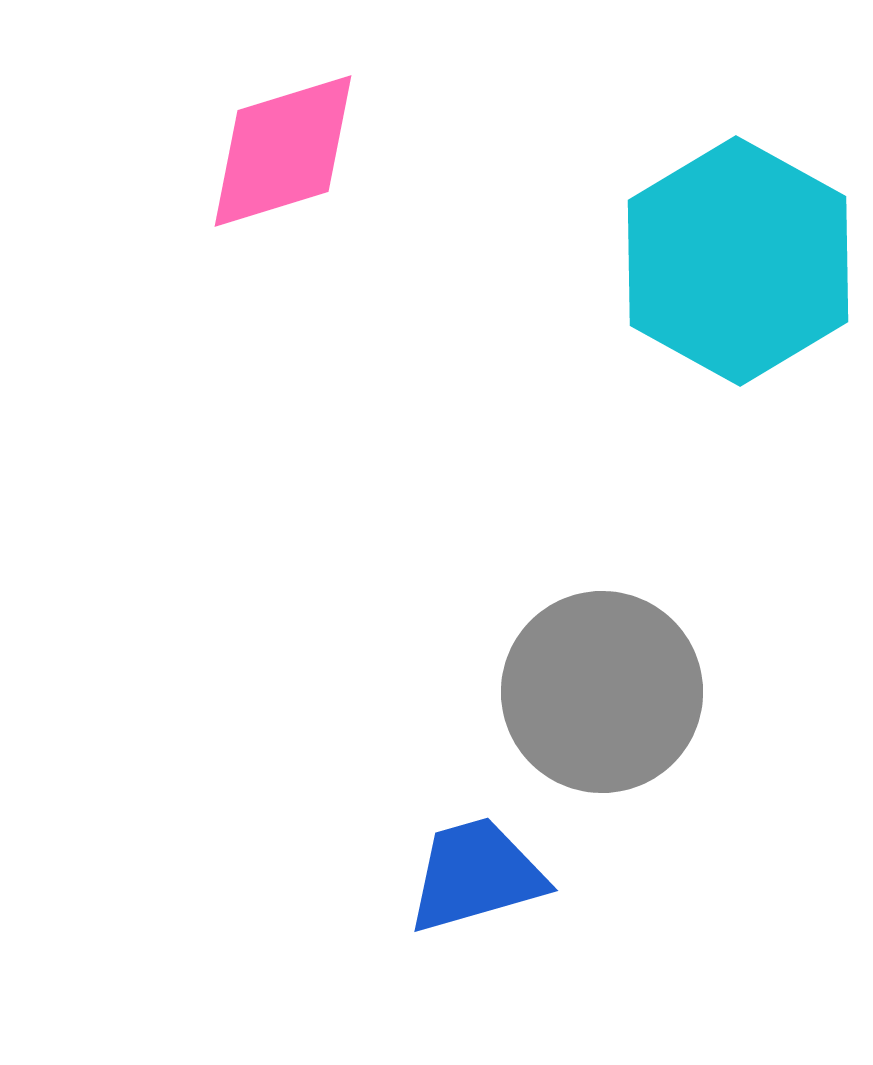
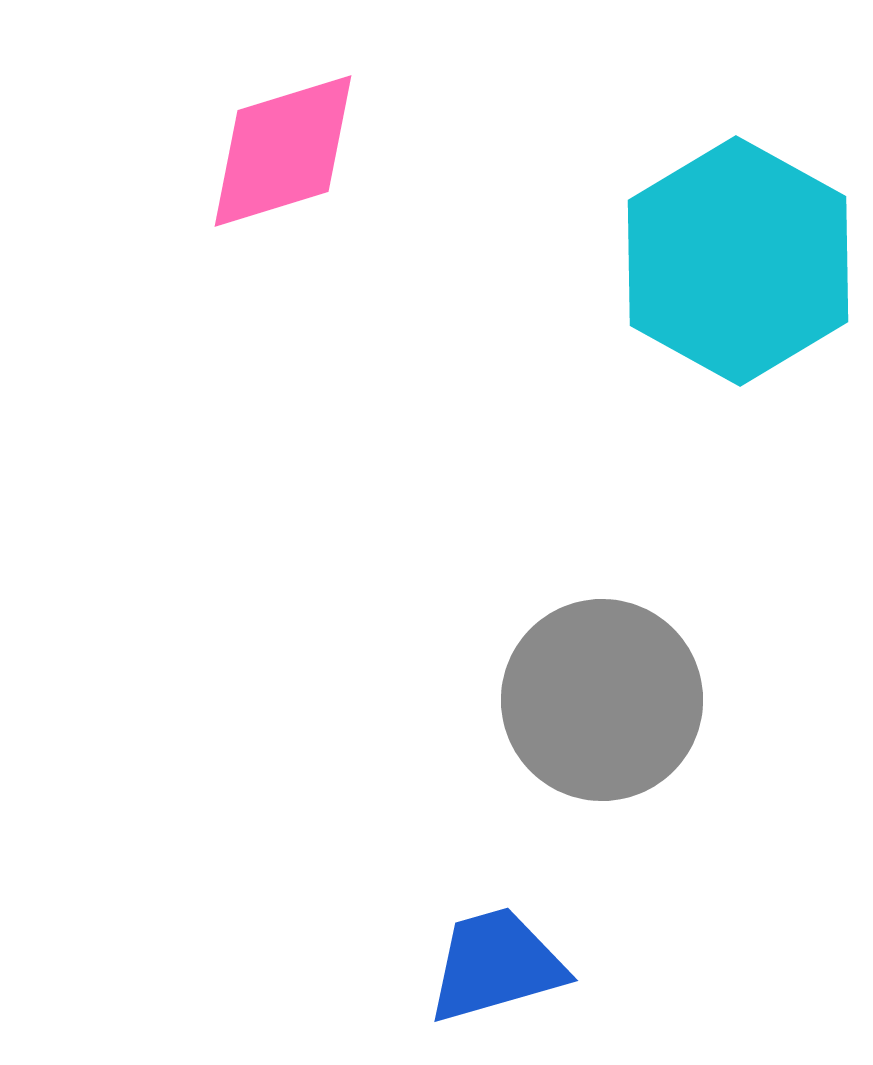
gray circle: moved 8 px down
blue trapezoid: moved 20 px right, 90 px down
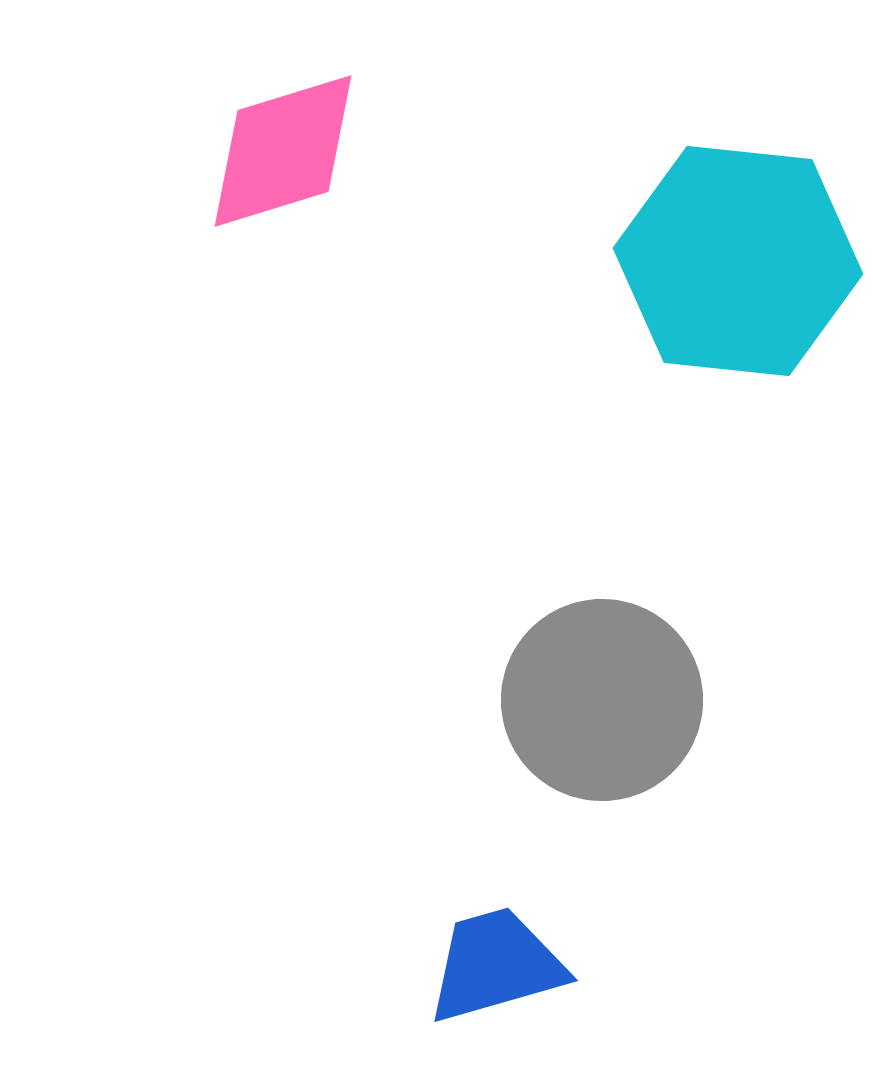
cyan hexagon: rotated 23 degrees counterclockwise
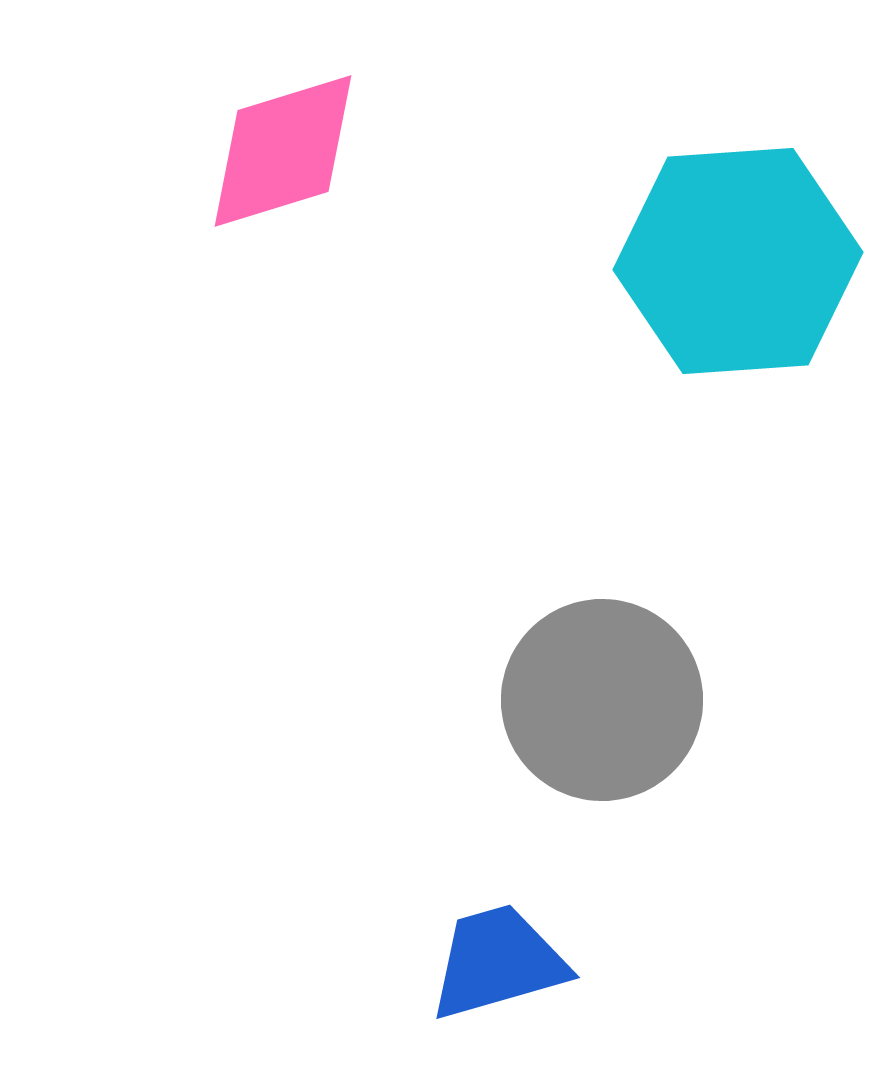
cyan hexagon: rotated 10 degrees counterclockwise
blue trapezoid: moved 2 px right, 3 px up
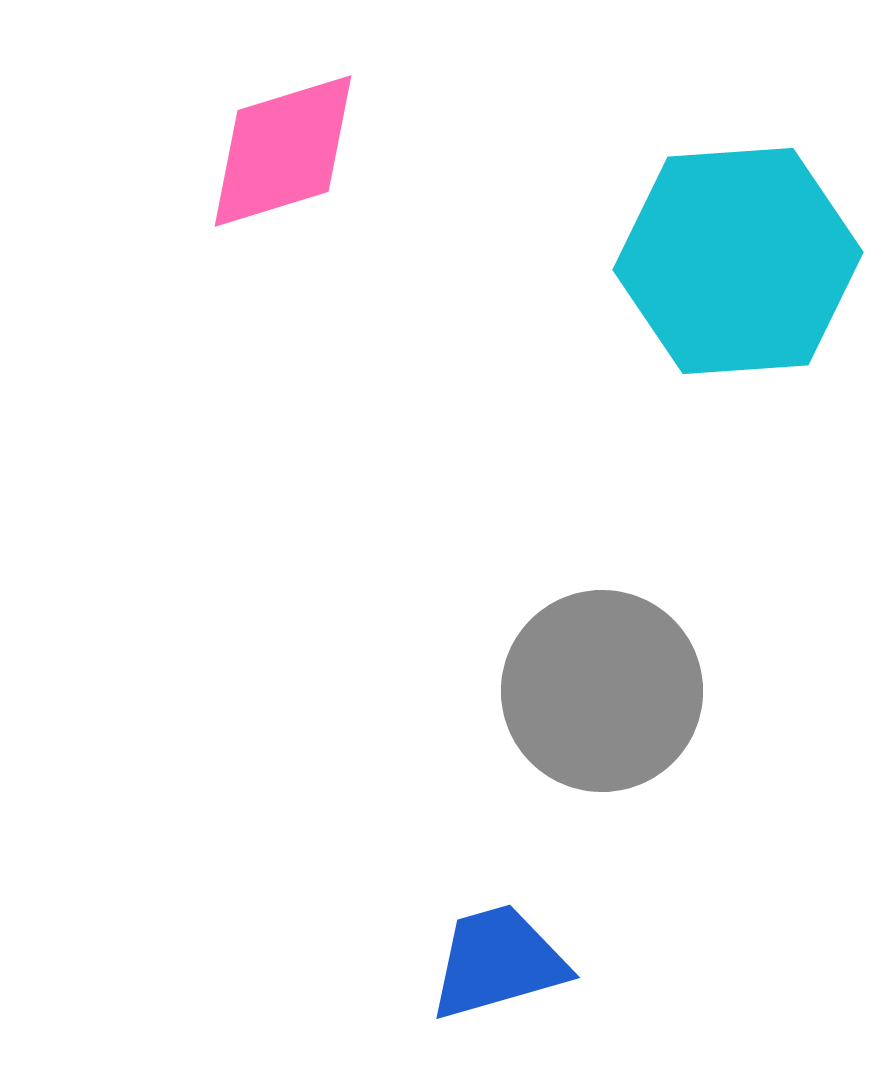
gray circle: moved 9 px up
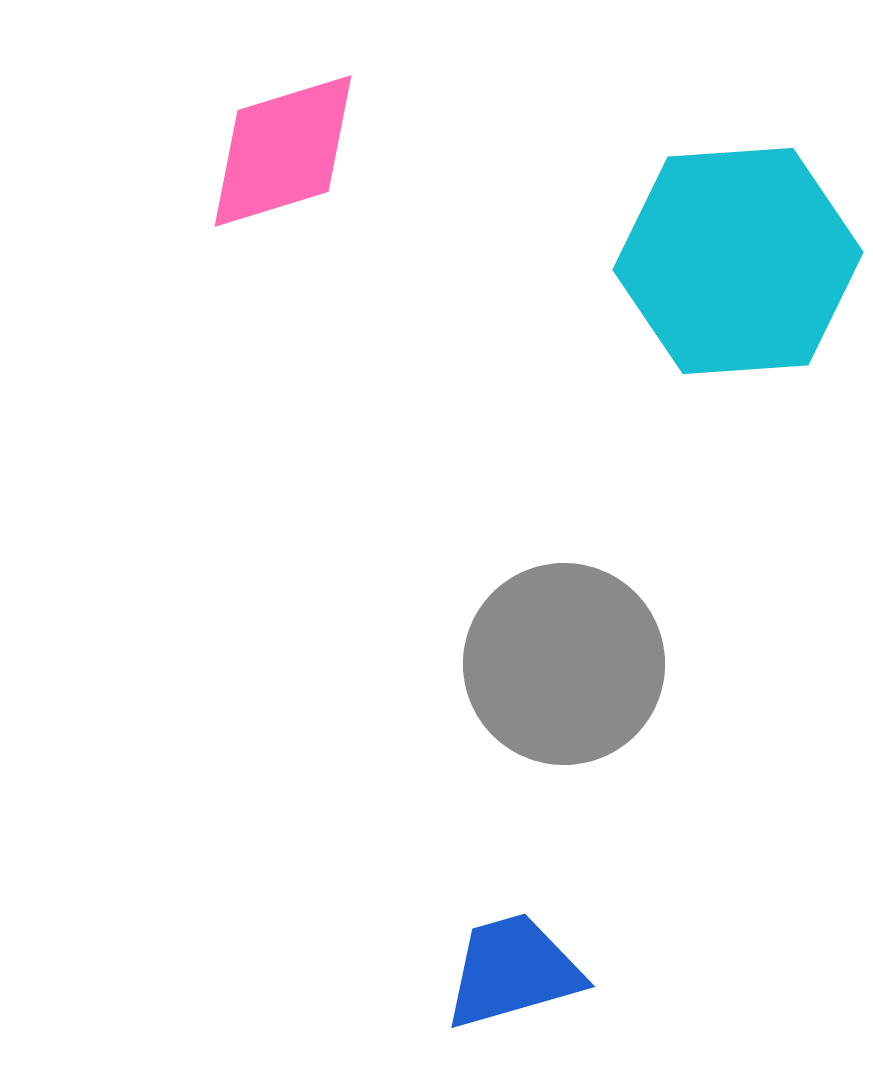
gray circle: moved 38 px left, 27 px up
blue trapezoid: moved 15 px right, 9 px down
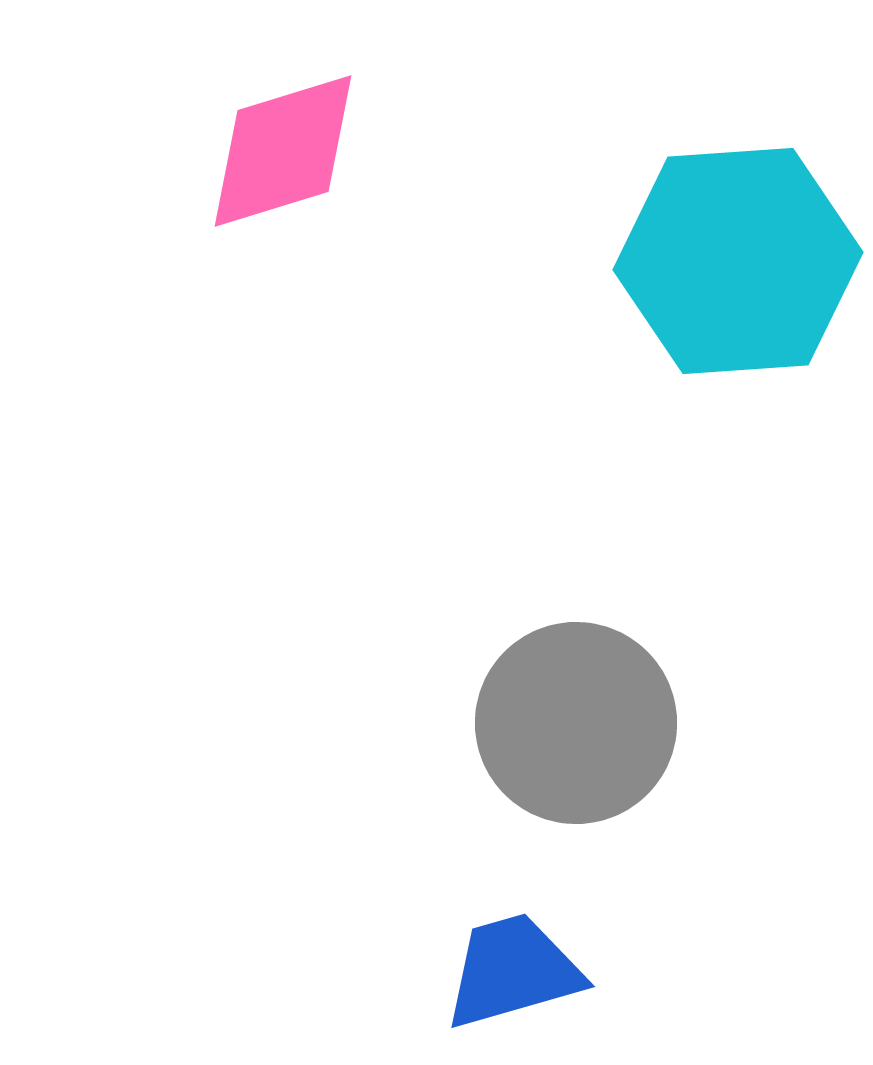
gray circle: moved 12 px right, 59 px down
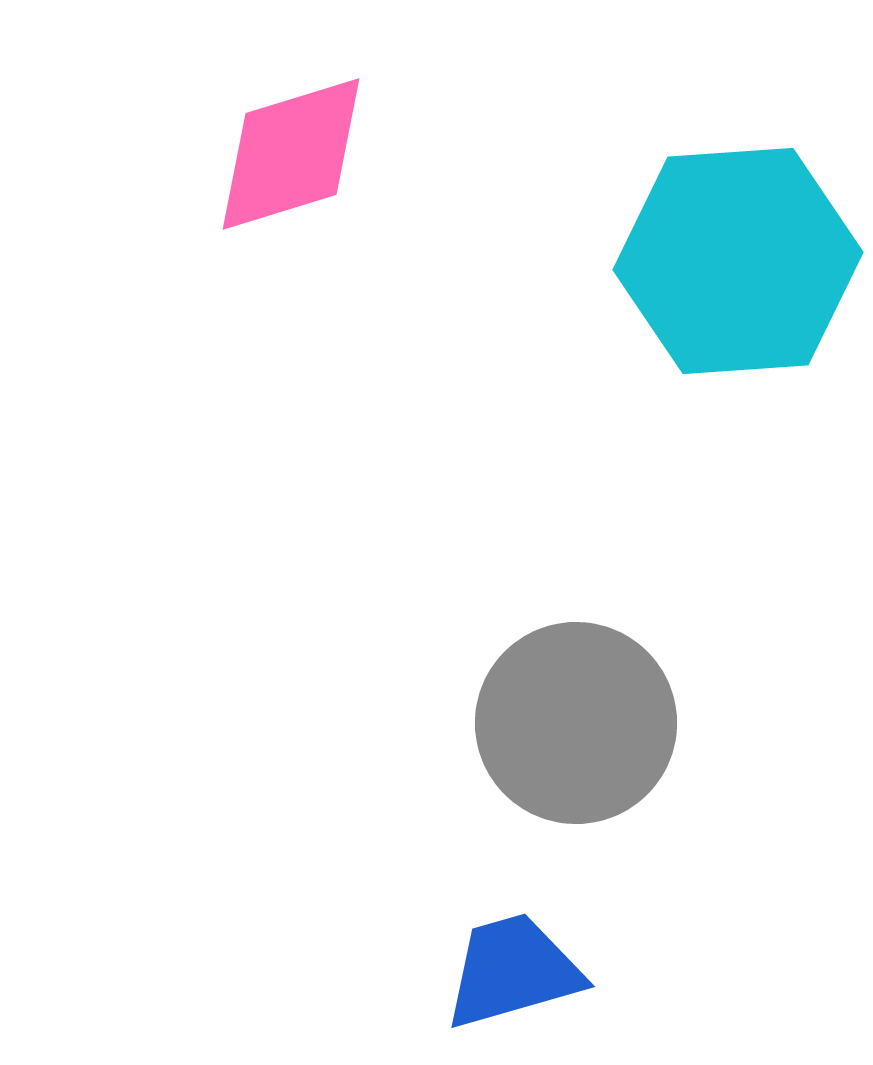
pink diamond: moved 8 px right, 3 px down
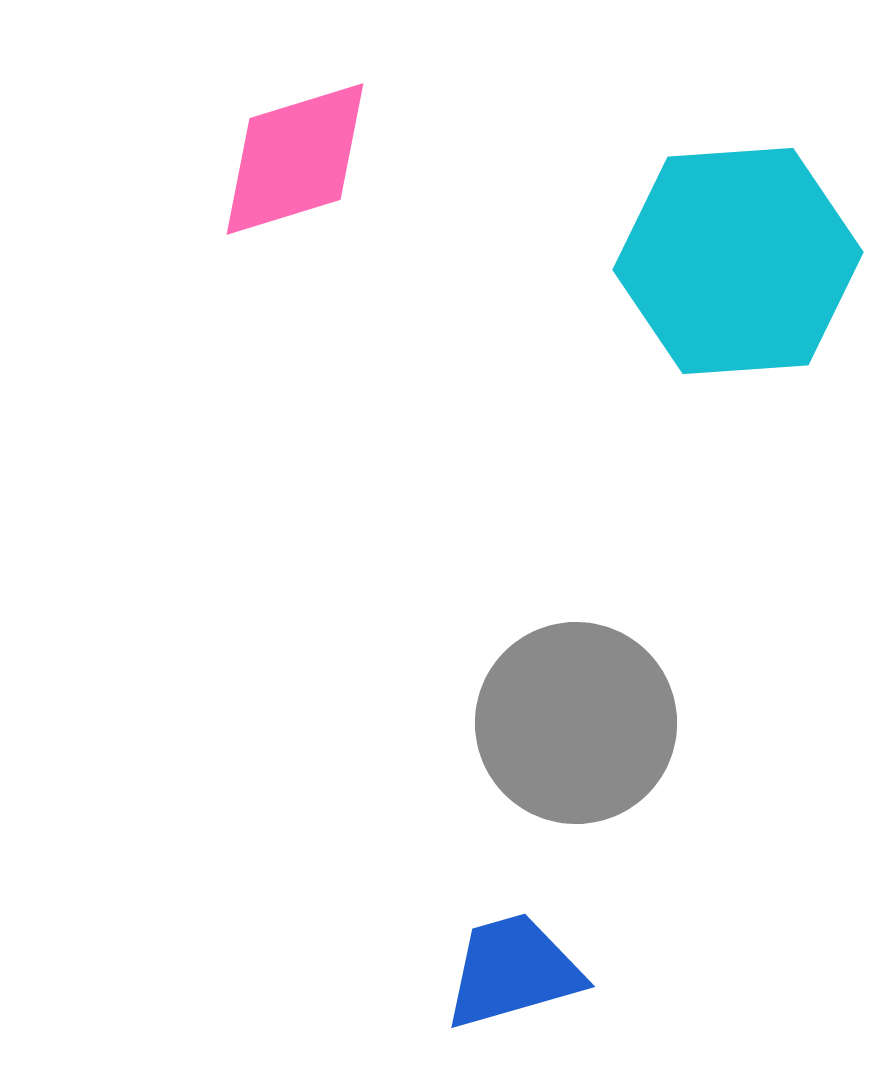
pink diamond: moved 4 px right, 5 px down
